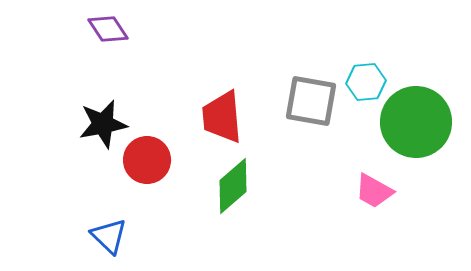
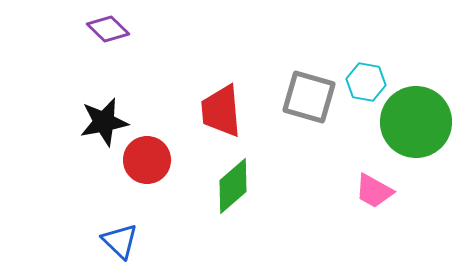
purple diamond: rotated 12 degrees counterclockwise
cyan hexagon: rotated 15 degrees clockwise
gray square: moved 2 px left, 4 px up; rotated 6 degrees clockwise
red trapezoid: moved 1 px left, 6 px up
black star: moved 1 px right, 2 px up
blue triangle: moved 11 px right, 5 px down
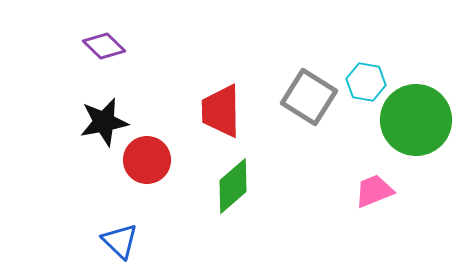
purple diamond: moved 4 px left, 17 px down
gray square: rotated 16 degrees clockwise
red trapezoid: rotated 4 degrees clockwise
green circle: moved 2 px up
pink trapezoid: rotated 129 degrees clockwise
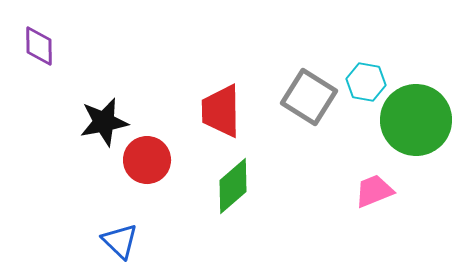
purple diamond: moved 65 px left; rotated 45 degrees clockwise
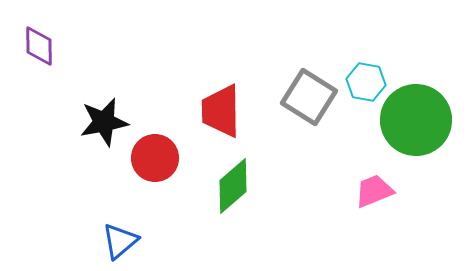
red circle: moved 8 px right, 2 px up
blue triangle: rotated 36 degrees clockwise
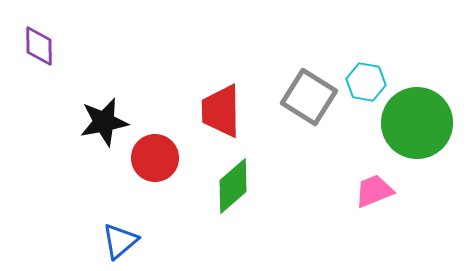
green circle: moved 1 px right, 3 px down
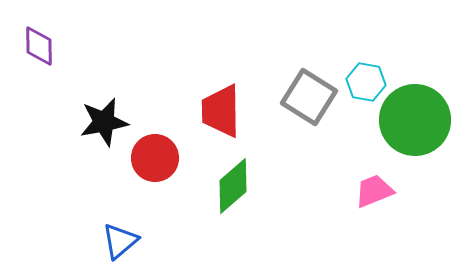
green circle: moved 2 px left, 3 px up
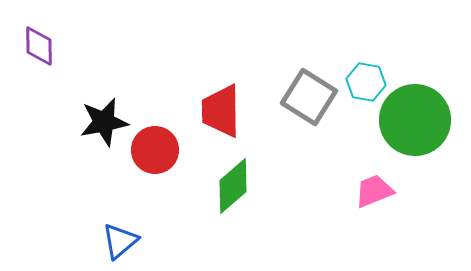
red circle: moved 8 px up
